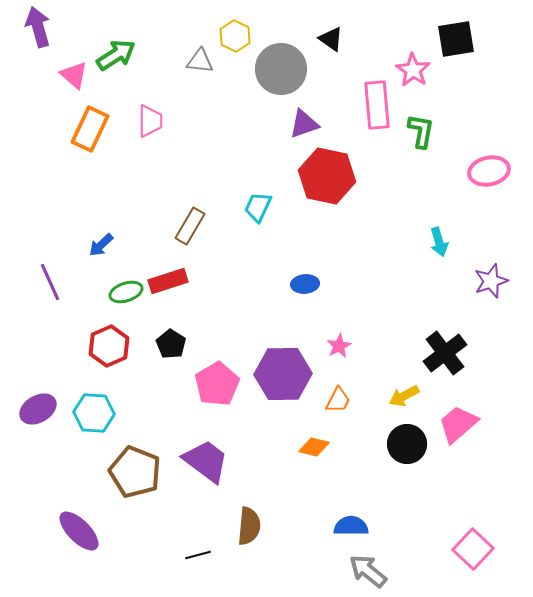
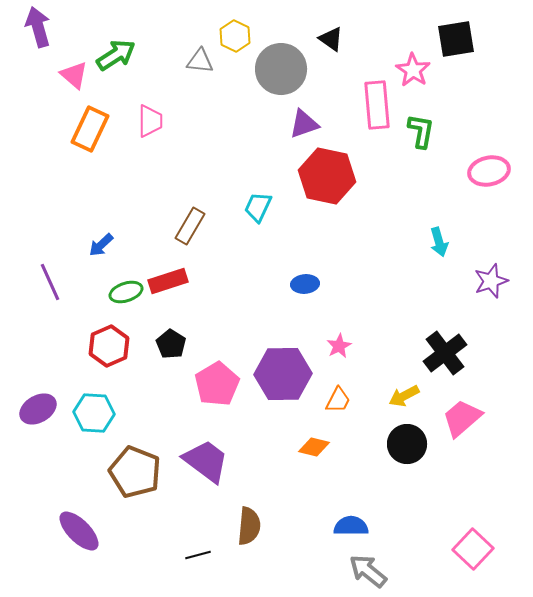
pink trapezoid at (458, 424): moved 4 px right, 6 px up
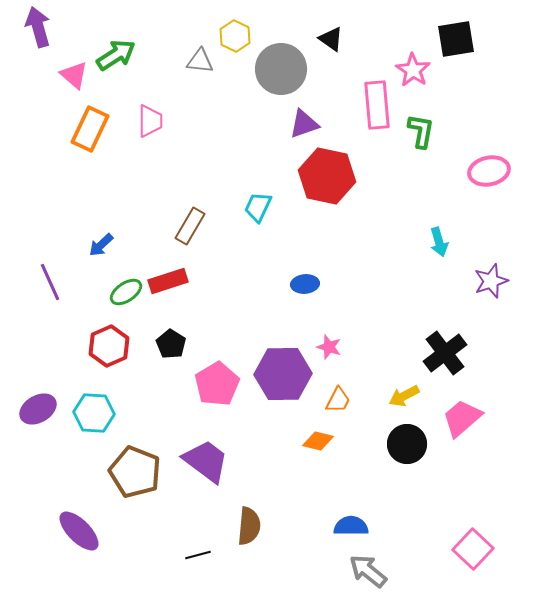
green ellipse at (126, 292): rotated 16 degrees counterclockwise
pink star at (339, 346): moved 10 px left, 1 px down; rotated 25 degrees counterclockwise
orange diamond at (314, 447): moved 4 px right, 6 px up
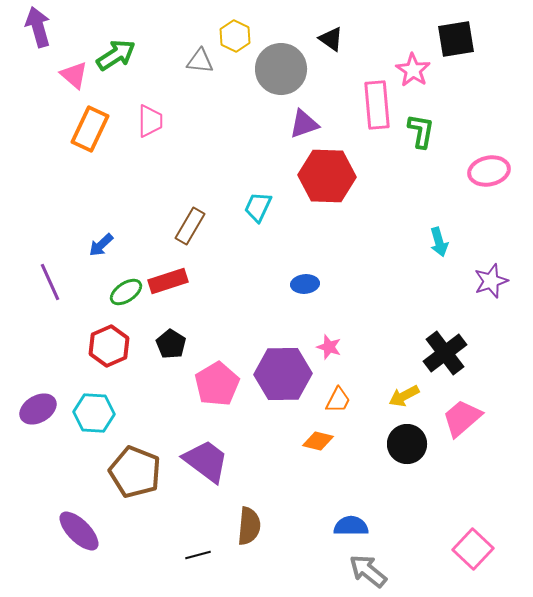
red hexagon at (327, 176): rotated 10 degrees counterclockwise
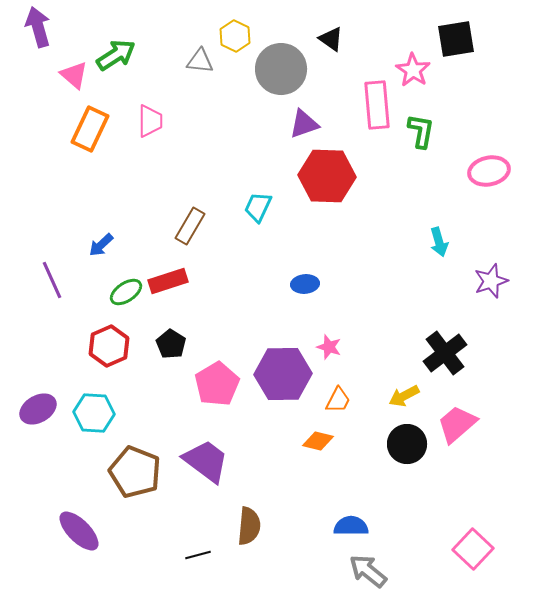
purple line at (50, 282): moved 2 px right, 2 px up
pink trapezoid at (462, 418): moved 5 px left, 6 px down
